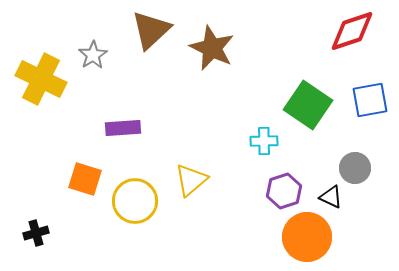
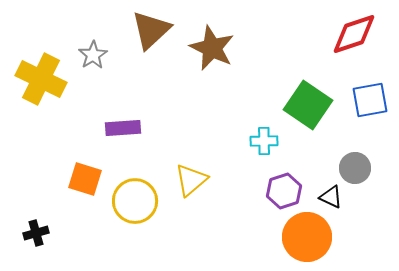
red diamond: moved 2 px right, 3 px down
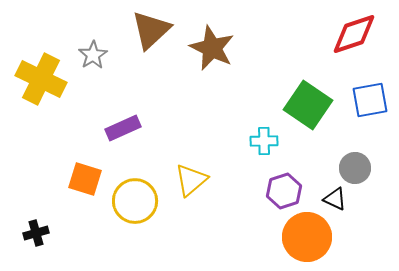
purple rectangle: rotated 20 degrees counterclockwise
black triangle: moved 4 px right, 2 px down
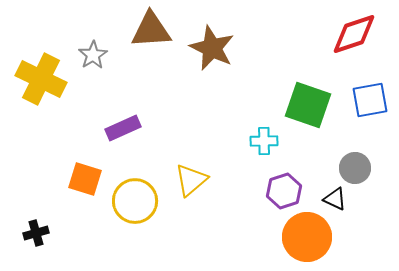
brown triangle: rotated 39 degrees clockwise
green square: rotated 15 degrees counterclockwise
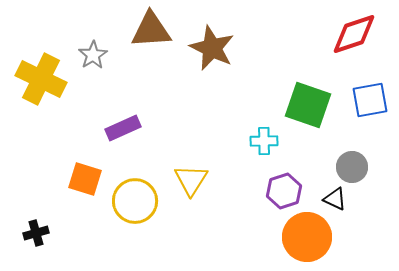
gray circle: moved 3 px left, 1 px up
yellow triangle: rotated 18 degrees counterclockwise
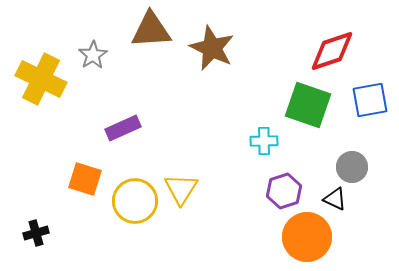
red diamond: moved 22 px left, 17 px down
yellow triangle: moved 10 px left, 9 px down
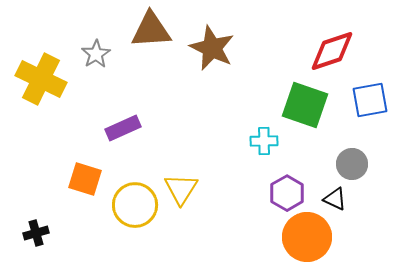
gray star: moved 3 px right, 1 px up
green square: moved 3 px left
gray circle: moved 3 px up
purple hexagon: moved 3 px right, 2 px down; rotated 12 degrees counterclockwise
yellow circle: moved 4 px down
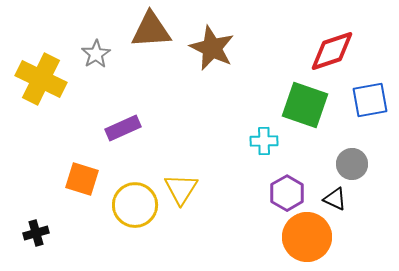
orange square: moved 3 px left
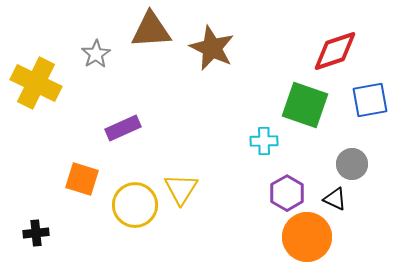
red diamond: moved 3 px right
yellow cross: moved 5 px left, 4 px down
black cross: rotated 10 degrees clockwise
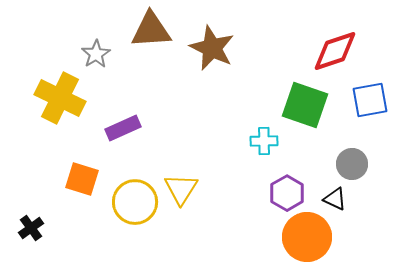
yellow cross: moved 24 px right, 15 px down
yellow circle: moved 3 px up
black cross: moved 5 px left, 5 px up; rotated 30 degrees counterclockwise
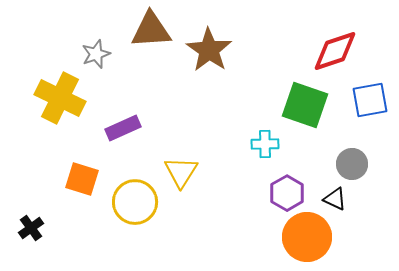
brown star: moved 3 px left, 2 px down; rotated 9 degrees clockwise
gray star: rotated 12 degrees clockwise
cyan cross: moved 1 px right, 3 px down
yellow triangle: moved 17 px up
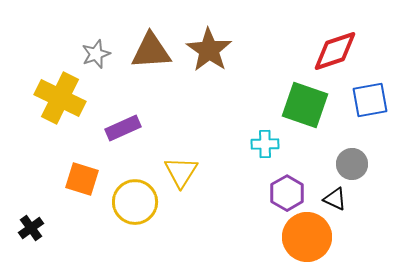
brown triangle: moved 21 px down
